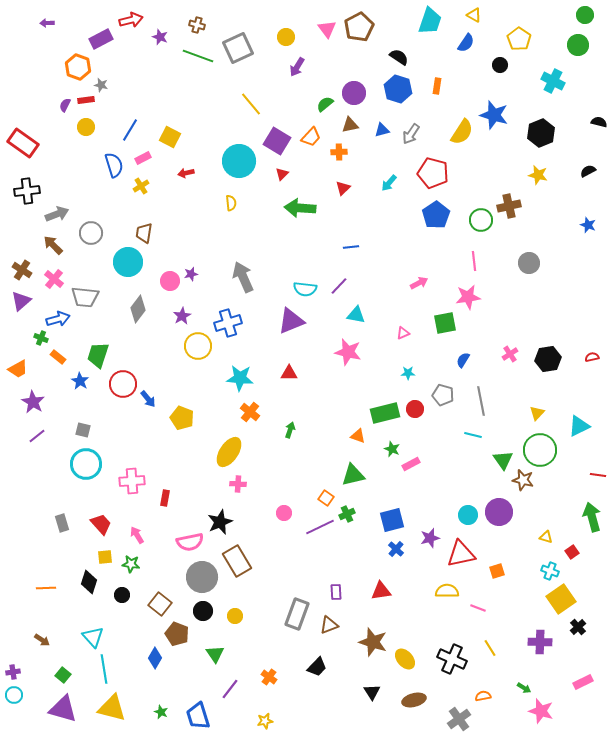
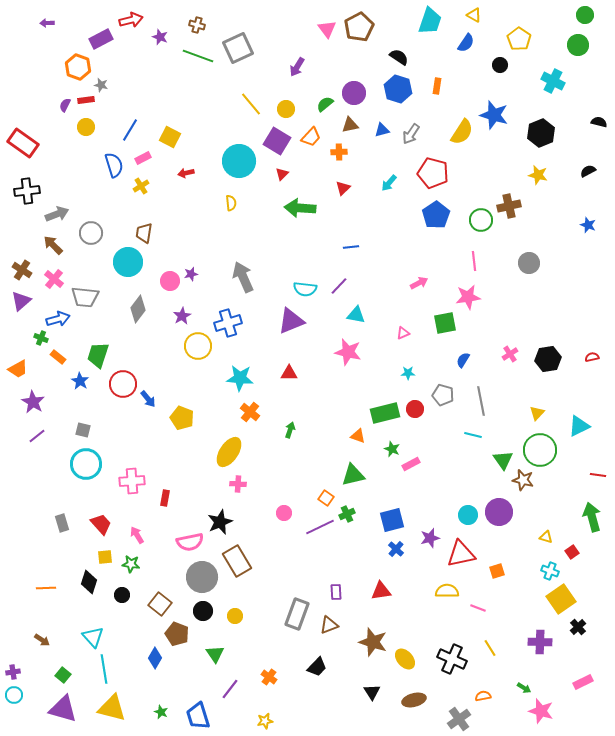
yellow circle at (286, 37): moved 72 px down
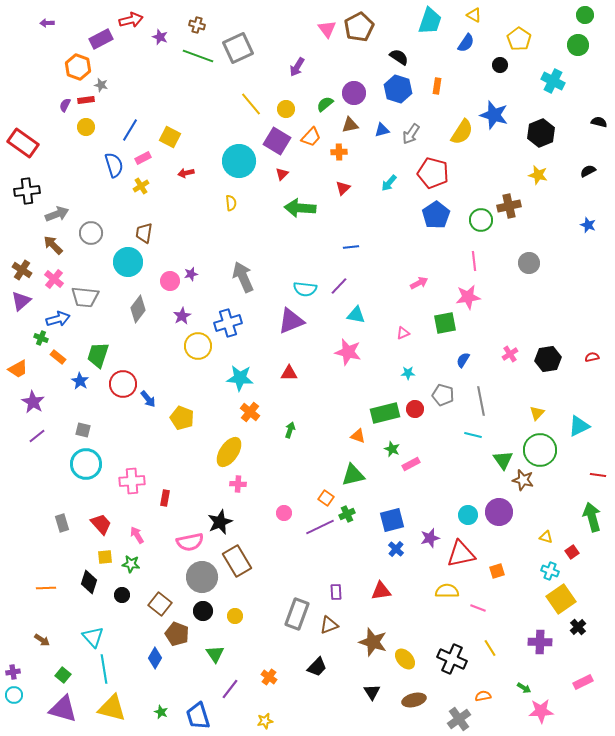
pink star at (541, 711): rotated 20 degrees counterclockwise
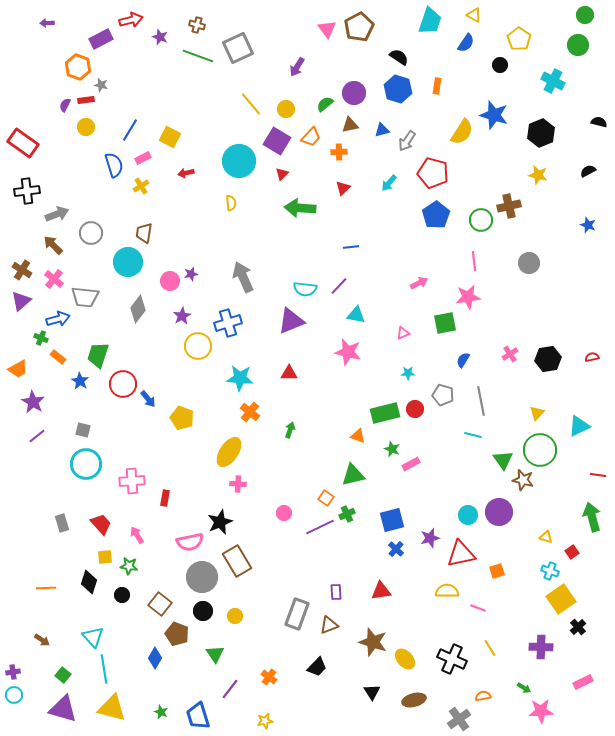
gray arrow at (411, 134): moved 4 px left, 7 px down
green star at (131, 564): moved 2 px left, 2 px down
purple cross at (540, 642): moved 1 px right, 5 px down
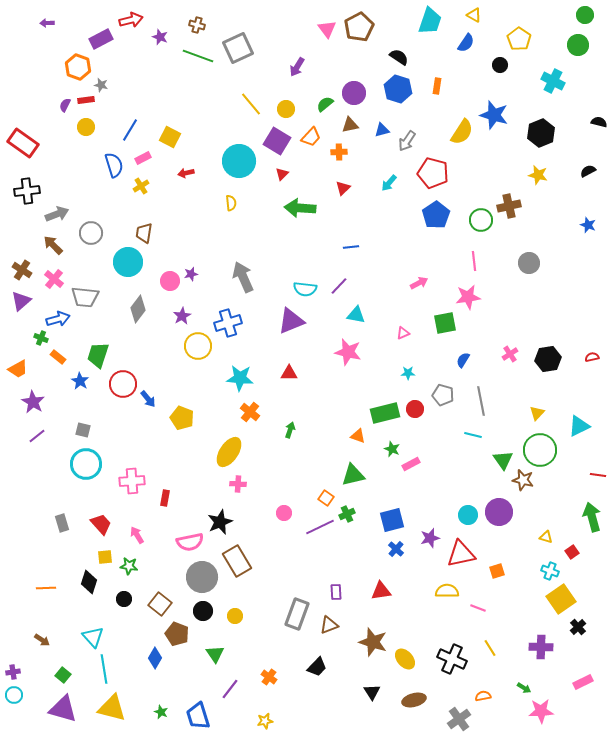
black circle at (122, 595): moved 2 px right, 4 px down
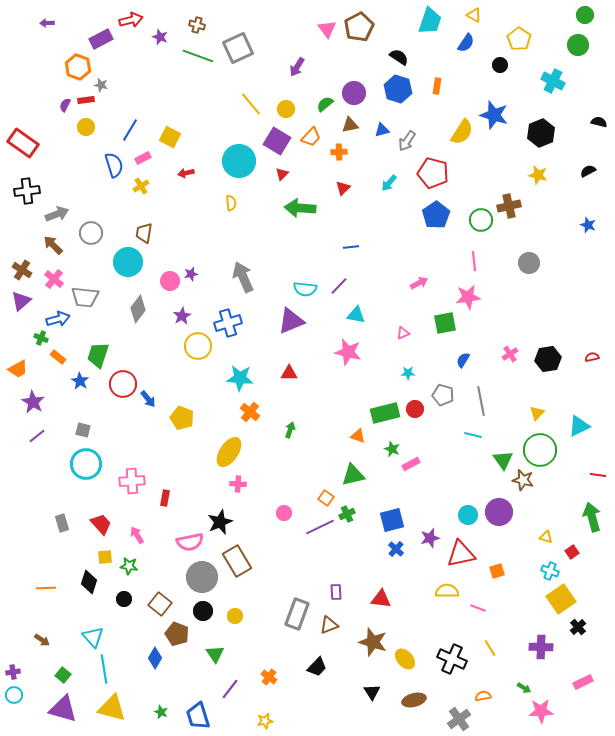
red triangle at (381, 591): moved 8 px down; rotated 15 degrees clockwise
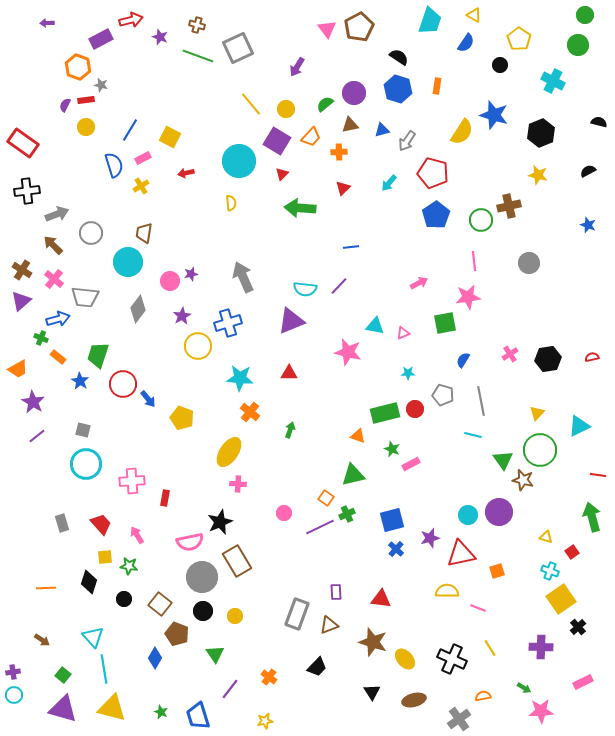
cyan triangle at (356, 315): moved 19 px right, 11 px down
